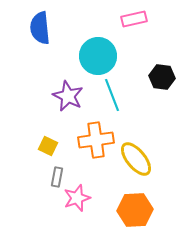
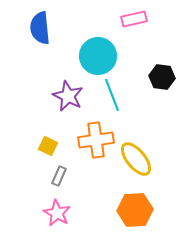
gray rectangle: moved 2 px right, 1 px up; rotated 12 degrees clockwise
pink star: moved 20 px left, 15 px down; rotated 24 degrees counterclockwise
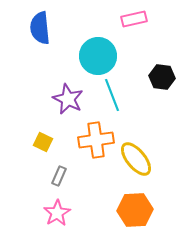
purple star: moved 3 px down
yellow square: moved 5 px left, 4 px up
pink star: rotated 12 degrees clockwise
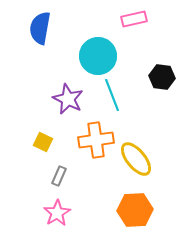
blue semicircle: rotated 16 degrees clockwise
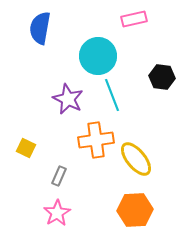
yellow square: moved 17 px left, 6 px down
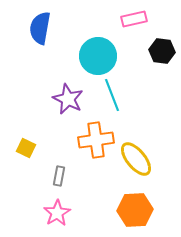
black hexagon: moved 26 px up
gray rectangle: rotated 12 degrees counterclockwise
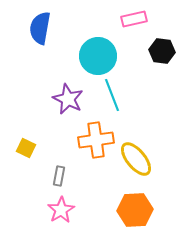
pink star: moved 4 px right, 3 px up
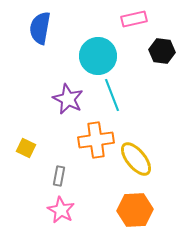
pink star: rotated 12 degrees counterclockwise
